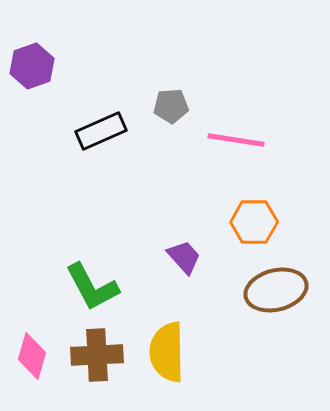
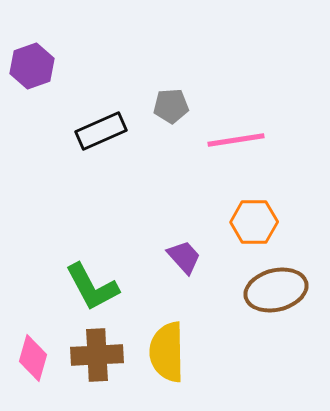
pink line: rotated 18 degrees counterclockwise
pink diamond: moved 1 px right, 2 px down
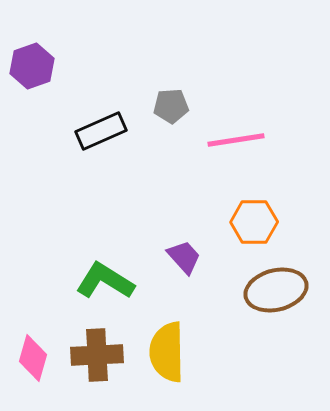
green L-shape: moved 13 px right, 6 px up; rotated 150 degrees clockwise
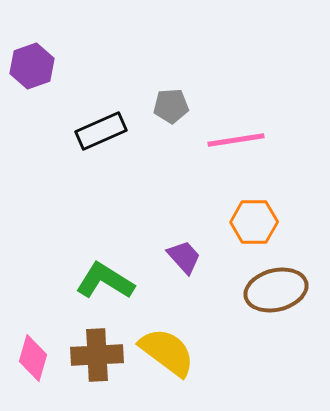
yellow semicircle: rotated 128 degrees clockwise
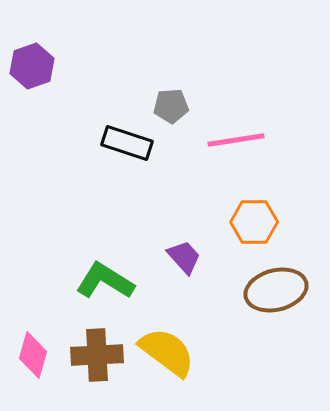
black rectangle: moved 26 px right, 12 px down; rotated 42 degrees clockwise
pink diamond: moved 3 px up
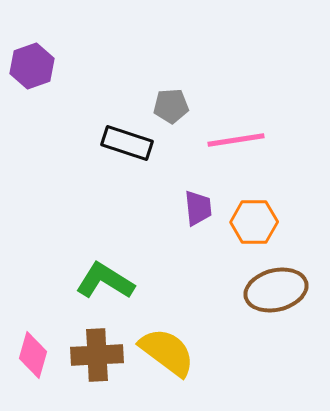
purple trapezoid: moved 14 px right, 49 px up; rotated 36 degrees clockwise
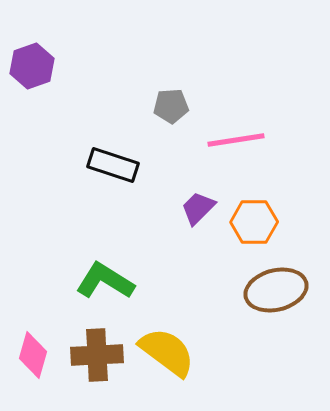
black rectangle: moved 14 px left, 22 px down
purple trapezoid: rotated 129 degrees counterclockwise
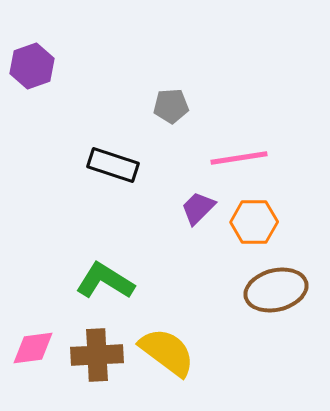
pink line: moved 3 px right, 18 px down
pink diamond: moved 7 px up; rotated 66 degrees clockwise
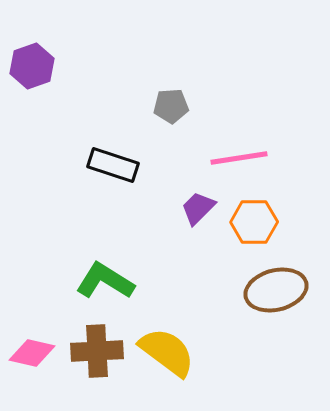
pink diamond: moved 1 px left, 5 px down; rotated 21 degrees clockwise
brown cross: moved 4 px up
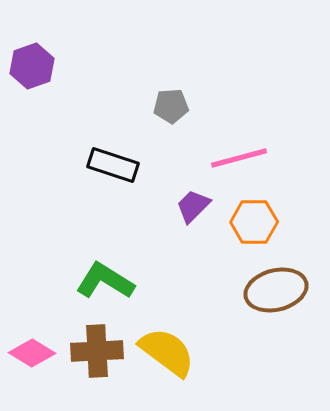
pink line: rotated 6 degrees counterclockwise
purple trapezoid: moved 5 px left, 2 px up
pink diamond: rotated 18 degrees clockwise
